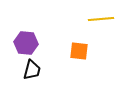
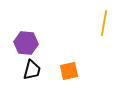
yellow line: moved 3 px right, 4 px down; rotated 75 degrees counterclockwise
orange square: moved 10 px left, 20 px down; rotated 18 degrees counterclockwise
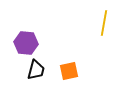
black trapezoid: moved 4 px right
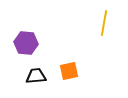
black trapezoid: moved 6 px down; rotated 110 degrees counterclockwise
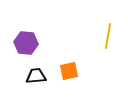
yellow line: moved 4 px right, 13 px down
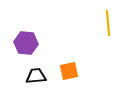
yellow line: moved 13 px up; rotated 15 degrees counterclockwise
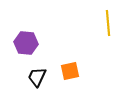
orange square: moved 1 px right
black trapezoid: moved 1 px right, 1 px down; rotated 60 degrees counterclockwise
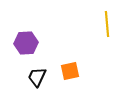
yellow line: moved 1 px left, 1 px down
purple hexagon: rotated 10 degrees counterclockwise
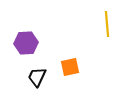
orange square: moved 4 px up
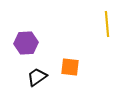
orange square: rotated 18 degrees clockwise
black trapezoid: rotated 30 degrees clockwise
